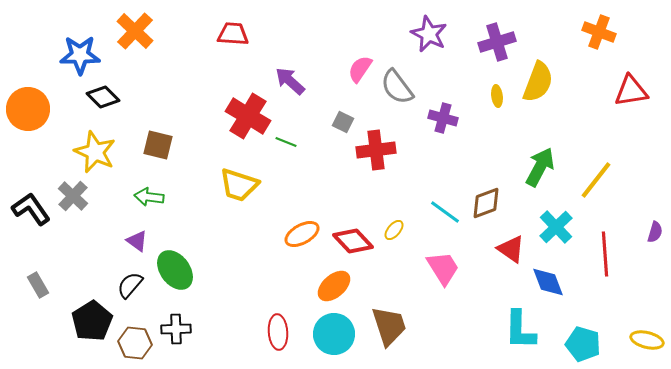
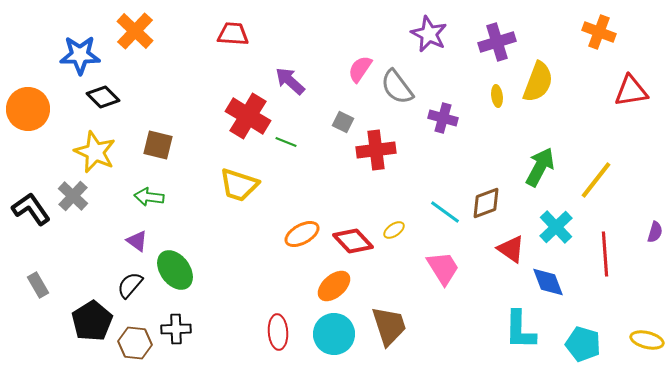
yellow ellipse at (394, 230): rotated 15 degrees clockwise
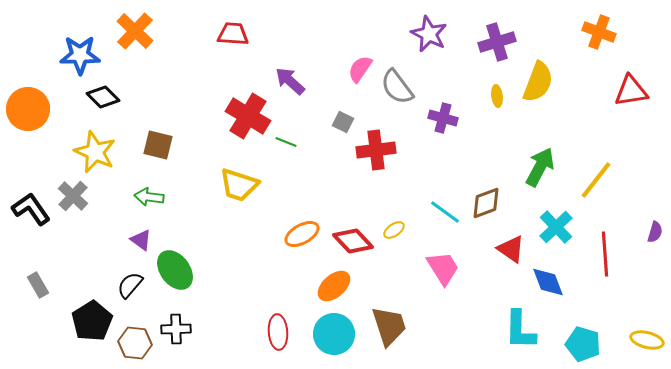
purple triangle at (137, 241): moved 4 px right, 1 px up
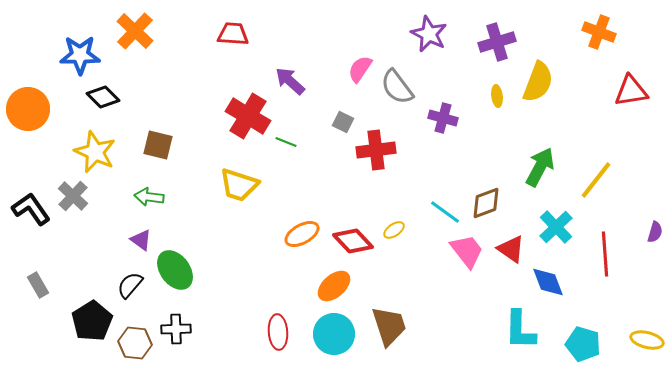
pink trapezoid at (443, 268): moved 24 px right, 17 px up; rotated 6 degrees counterclockwise
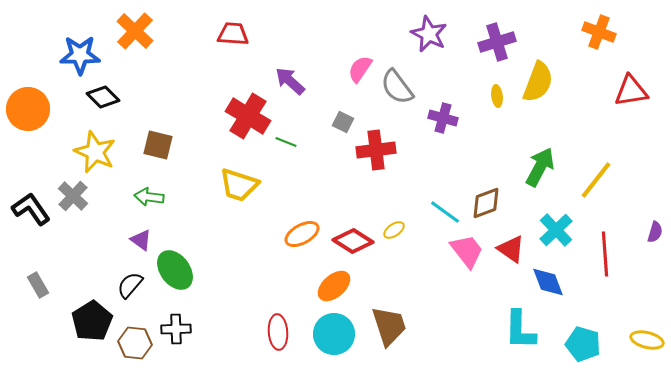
cyan cross at (556, 227): moved 3 px down
red diamond at (353, 241): rotated 15 degrees counterclockwise
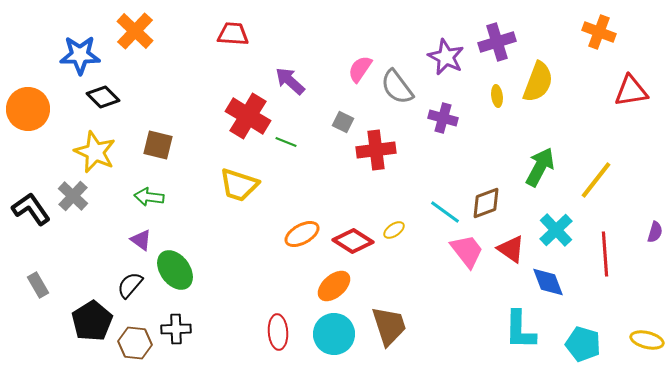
purple star at (429, 34): moved 17 px right, 23 px down
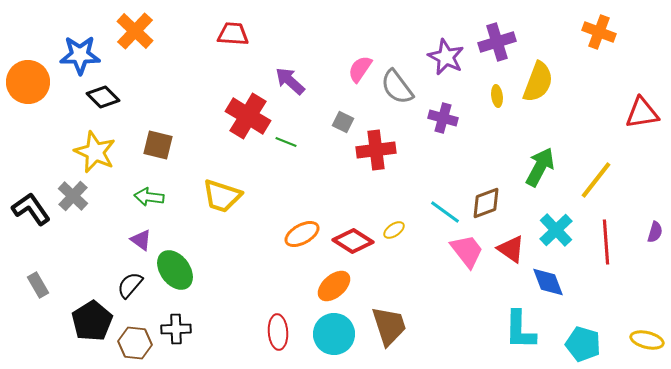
red triangle at (631, 91): moved 11 px right, 22 px down
orange circle at (28, 109): moved 27 px up
yellow trapezoid at (239, 185): moved 17 px left, 11 px down
red line at (605, 254): moved 1 px right, 12 px up
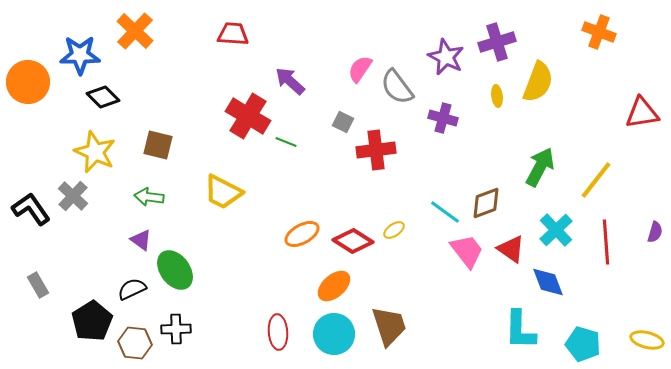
yellow trapezoid at (222, 196): moved 1 px right, 4 px up; rotated 9 degrees clockwise
black semicircle at (130, 285): moved 2 px right, 4 px down; rotated 24 degrees clockwise
